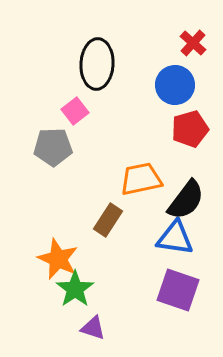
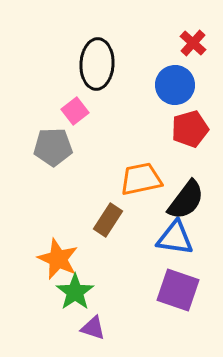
green star: moved 3 px down
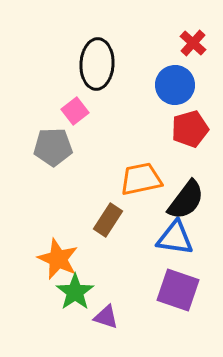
purple triangle: moved 13 px right, 11 px up
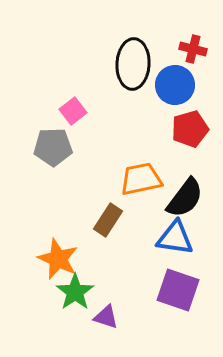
red cross: moved 6 px down; rotated 28 degrees counterclockwise
black ellipse: moved 36 px right
pink square: moved 2 px left
black semicircle: moved 1 px left, 2 px up
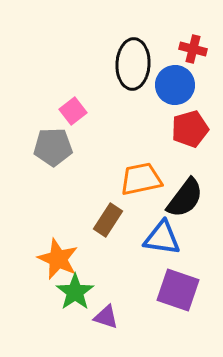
blue triangle: moved 13 px left
